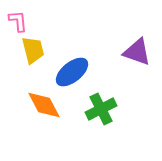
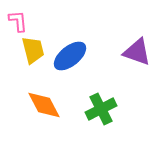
blue ellipse: moved 2 px left, 16 px up
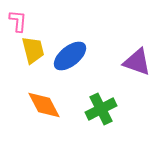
pink L-shape: rotated 10 degrees clockwise
purple triangle: moved 10 px down
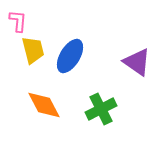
blue ellipse: rotated 20 degrees counterclockwise
purple triangle: rotated 16 degrees clockwise
